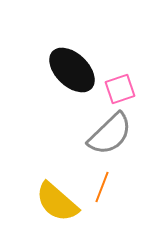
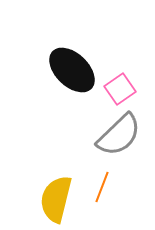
pink square: rotated 16 degrees counterclockwise
gray semicircle: moved 9 px right, 1 px down
yellow semicircle: moved 1 px left, 3 px up; rotated 63 degrees clockwise
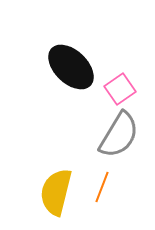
black ellipse: moved 1 px left, 3 px up
gray semicircle: rotated 15 degrees counterclockwise
yellow semicircle: moved 7 px up
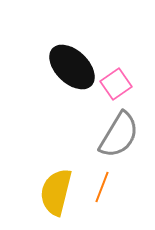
black ellipse: moved 1 px right
pink square: moved 4 px left, 5 px up
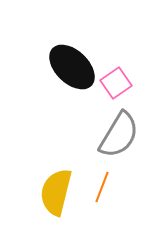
pink square: moved 1 px up
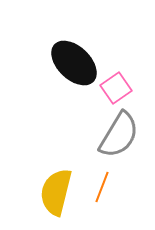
black ellipse: moved 2 px right, 4 px up
pink square: moved 5 px down
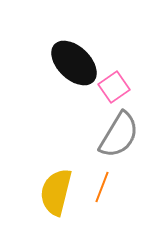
pink square: moved 2 px left, 1 px up
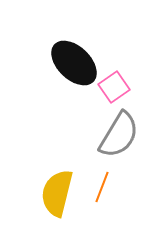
yellow semicircle: moved 1 px right, 1 px down
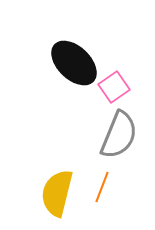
gray semicircle: rotated 9 degrees counterclockwise
